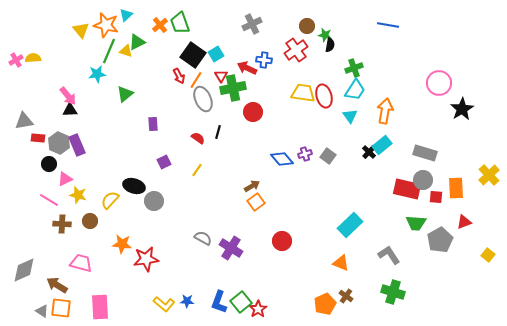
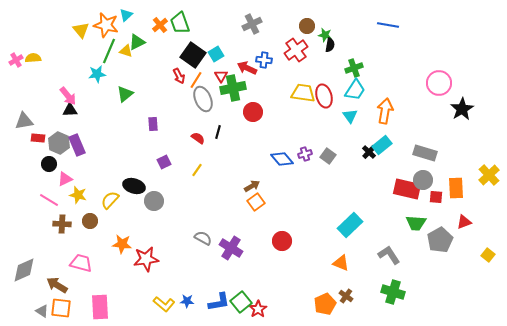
blue L-shape at (219, 302): rotated 120 degrees counterclockwise
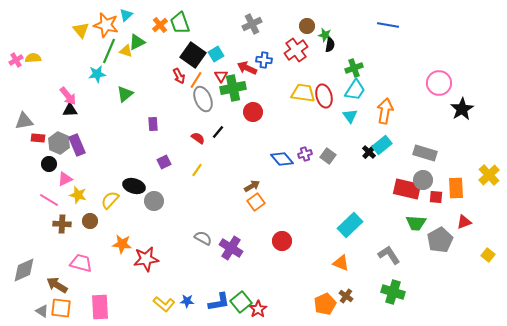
black line at (218, 132): rotated 24 degrees clockwise
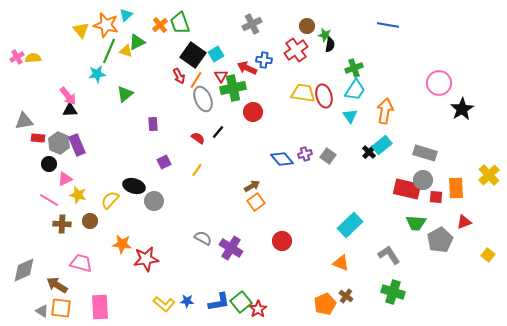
pink cross at (16, 60): moved 1 px right, 3 px up
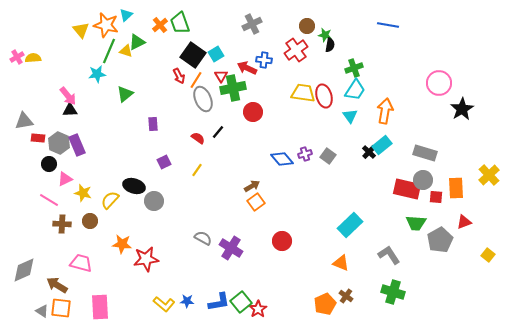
yellow star at (78, 195): moved 5 px right, 2 px up
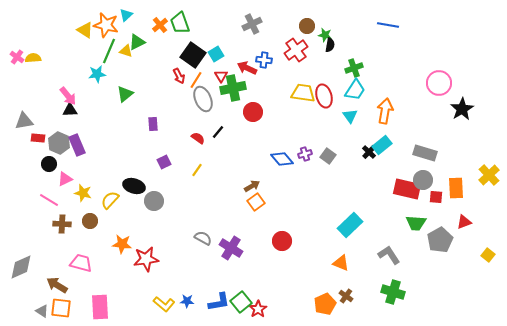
yellow triangle at (81, 30): moved 4 px right; rotated 18 degrees counterclockwise
pink cross at (17, 57): rotated 24 degrees counterclockwise
gray diamond at (24, 270): moved 3 px left, 3 px up
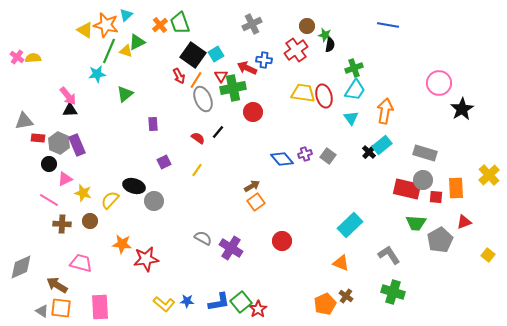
cyan triangle at (350, 116): moved 1 px right, 2 px down
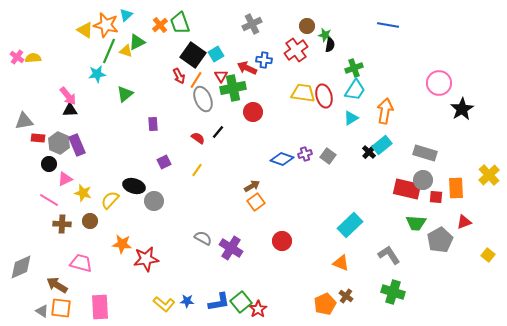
cyan triangle at (351, 118): rotated 35 degrees clockwise
blue diamond at (282, 159): rotated 30 degrees counterclockwise
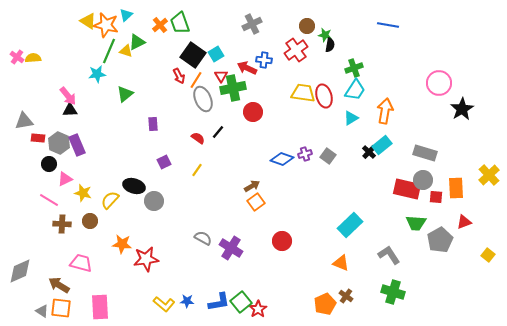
yellow triangle at (85, 30): moved 3 px right, 9 px up
gray diamond at (21, 267): moved 1 px left, 4 px down
brown arrow at (57, 285): moved 2 px right
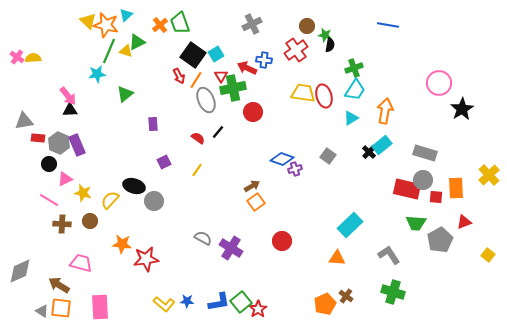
yellow triangle at (88, 21): rotated 12 degrees clockwise
gray ellipse at (203, 99): moved 3 px right, 1 px down
purple cross at (305, 154): moved 10 px left, 15 px down
orange triangle at (341, 263): moved 4 px left, 5 px up; rotated 18 degrees counterclockwise
